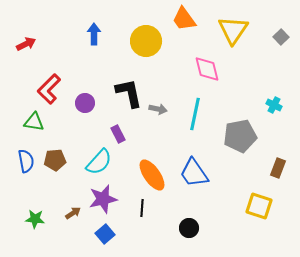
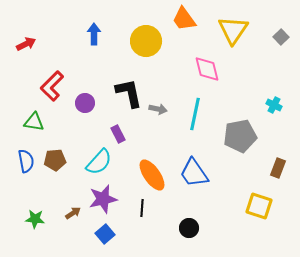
red L-shape: moved 3 px right, 3 px up
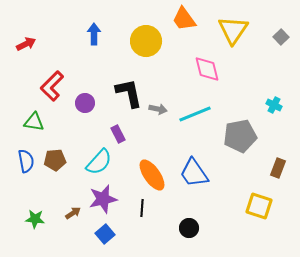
cyan line: rotated 56 degrees clockwise
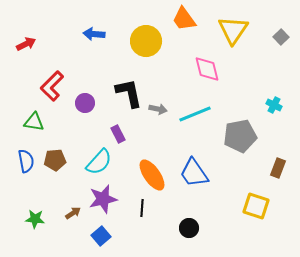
blue arrow: rotated 85 degrees counterclockwise
yellow square: moved 3 px left
blue square: moved 4 px left, 2 px down
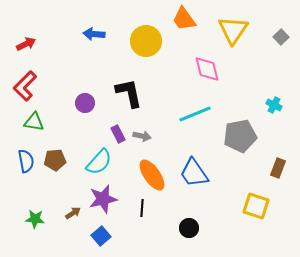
red L-shape: moved 27 px left
gray arrow: moved 16 px left, 27 px down
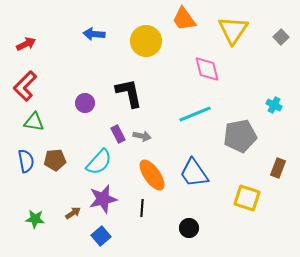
yellow square: moved 9 px left, 8 px up
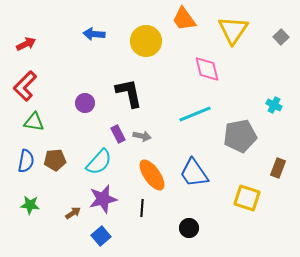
blue semicircle: rotated 20 degrees clockwise
green star: moved 5 px left, 14 px up
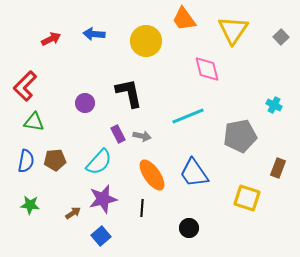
red arrow: moved 25 px right, 5 px up
cyan line: moved 7 px left, 2 px down
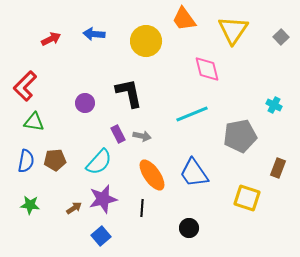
cyan line: moved 4 px right, 2 px up
brown arrow: moved 1 px right, 5 px up
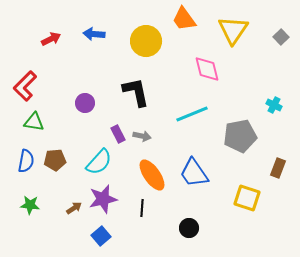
black L-shape: moved 7 px right, 1 px up
